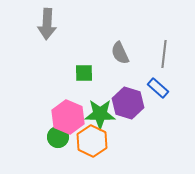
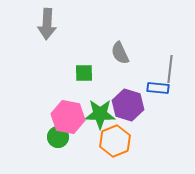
gray line: moved 6 px right, 15 px down
blue rectangle: rotated 35 degrees counterclockwise
purple hexagon: moved 2 px down
pink hexagon: rotated 12 degrees counterclockwise
orange hexagon: moved 23 px right; rotated 12 degrees clockwise
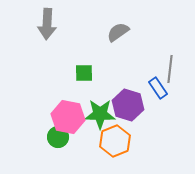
gray semicircle: moved 2 px left, 21 px up; rotated 80 degrees clockwise
blue rectangle: rotated 50 degrees clockwise
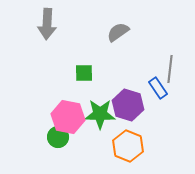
orange hexagon: moved 13 px right, 5 px down; rotated 16 degrees counterclockwise
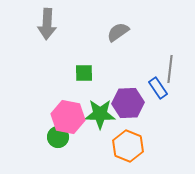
purple hexagon: moved 2 px up; rotated 20 degrees counterclockwise
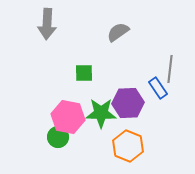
green star: moved 1 px right, 1 px up
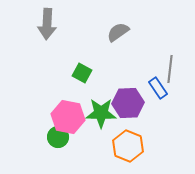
green square: moved 2 px left; rotated 30 degrees clockwise
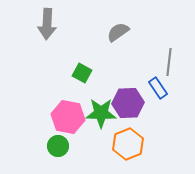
gray line: moved 1 px left, 7 px up
green circle: moved 9 px down
orange hexagon: moved 2 px up; rotated 16 degrees clockwise
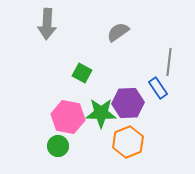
orange hexagon: moved 2 px up
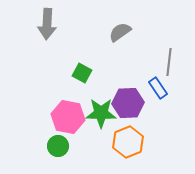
gray semicircle: moved 2 px right
